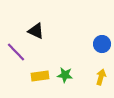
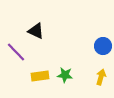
blue circle: moved 1 px right, 2 px down
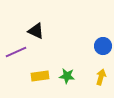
purple line: rotated 70 degrees counterclockwise
green star: moved 2 px right, 1 px down
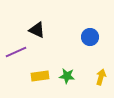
black triangle: moved 1 px right, 1 px up
blue circle: moved 13 px left, 9 px up
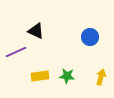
black triangle: moved 1 px left, 1 px down
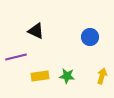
purple line: moved 5 px down; rotated 10 degrees clockwise
yellow arrow: moved 1 px right, 1 px up
